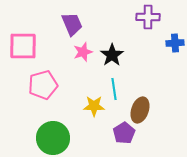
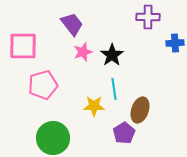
purple trapezoid: rotated 15 degrees counterclockwise
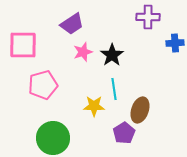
purple trapezoid: rotated 95 degrees clockwise
pink square: moved 1 px up
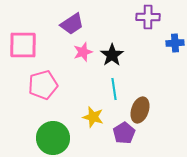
yellow star: moved 1 px left, 11 px down; rotated 15 degrees clockwise
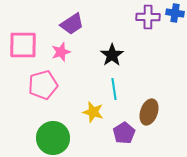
blue cross: moved 30 px up; rotated 12 degrees clockwise
pink star: moved 22 px left
brown ellipse: moved 9 px right, 2 px down
yellow star: moved 5 px up
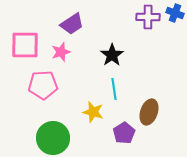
blue cross: rotated 12 degrees clockwise
pink square: moved 2 px right
pink pentagon: rotated 12 degrees clockwise
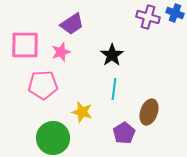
purple cross: rotated 15 degrees clockwise
cyan line: rotated 15 degrees clockwise
yellow star: moved 11 px left
